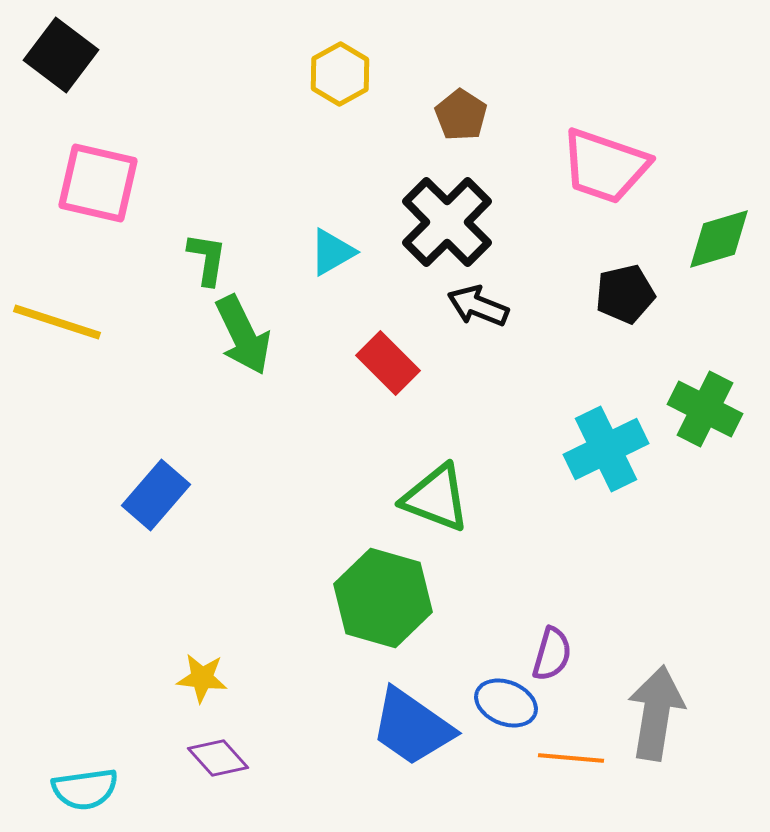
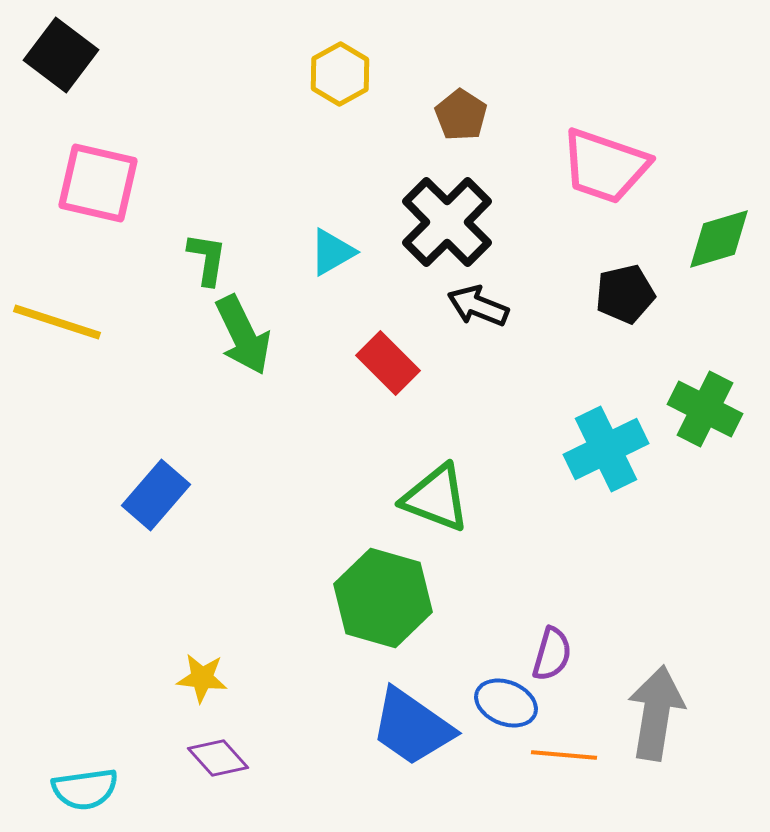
orange line: moved 7 px left, 3 px up
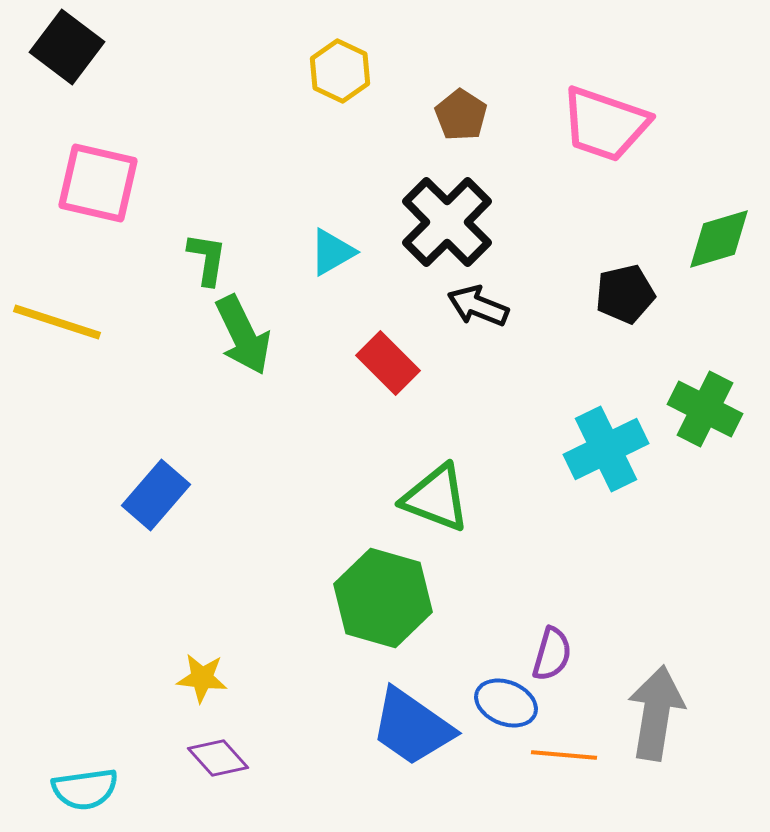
black square: moved 6 px right, 8 px up
yellow hexagon: moved 3 px up; rotated 6 degrees counterclockwise
pink trapezoid: moved 42 px up
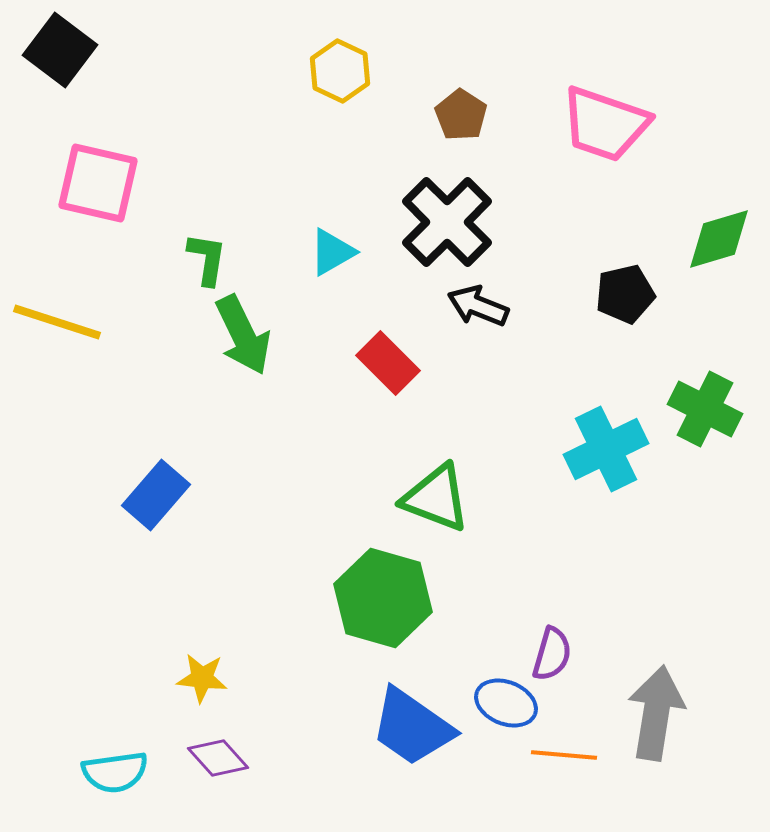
black square: moved 7 px left, 3 px down
cyan semicircle: moved 30 px right, 17 px up
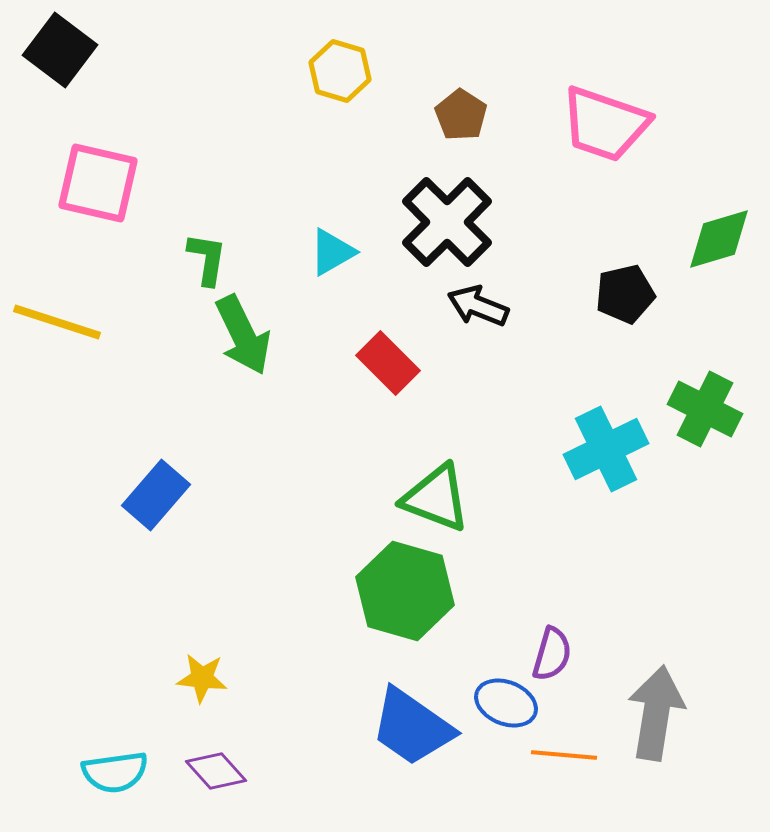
yellow hexagon: rotated 8 degrees counterclockwise
green hexagon: moved 22 px right, 7 px up
purple diamond: moved 2 px left, 13 px down
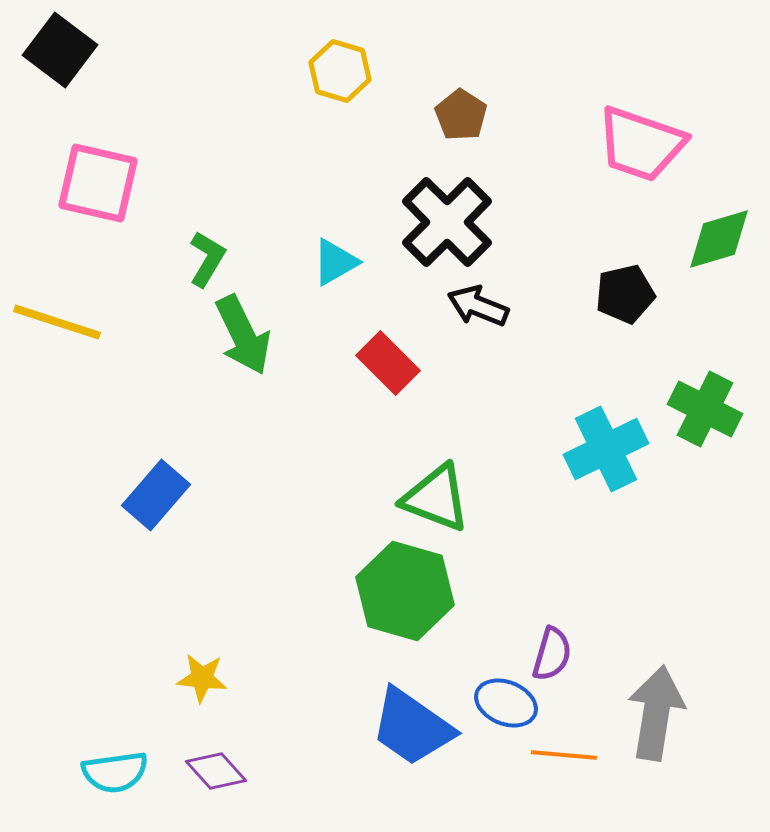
pink trapezoid: moved 36 px right, 20 px down
cyan triangle: moved 3 px right, 10 px down
green L-shape: rotated 22 degrees clockwise
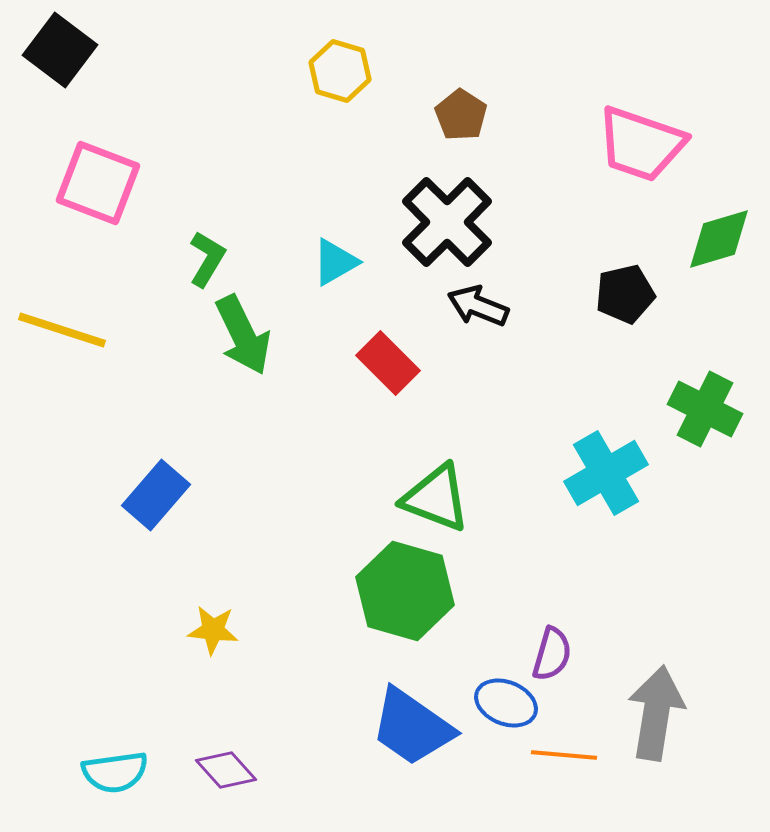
pink square: rotated 8 degrees clockwise
yellow line: moved 5 px right, 8 px down
cyan cross: moved 24 px down; rotated 4 degrees counterclockwise
yellow star: moved 11 px right, 48 px up
purple diamond: moved 10 px right, 1 px up
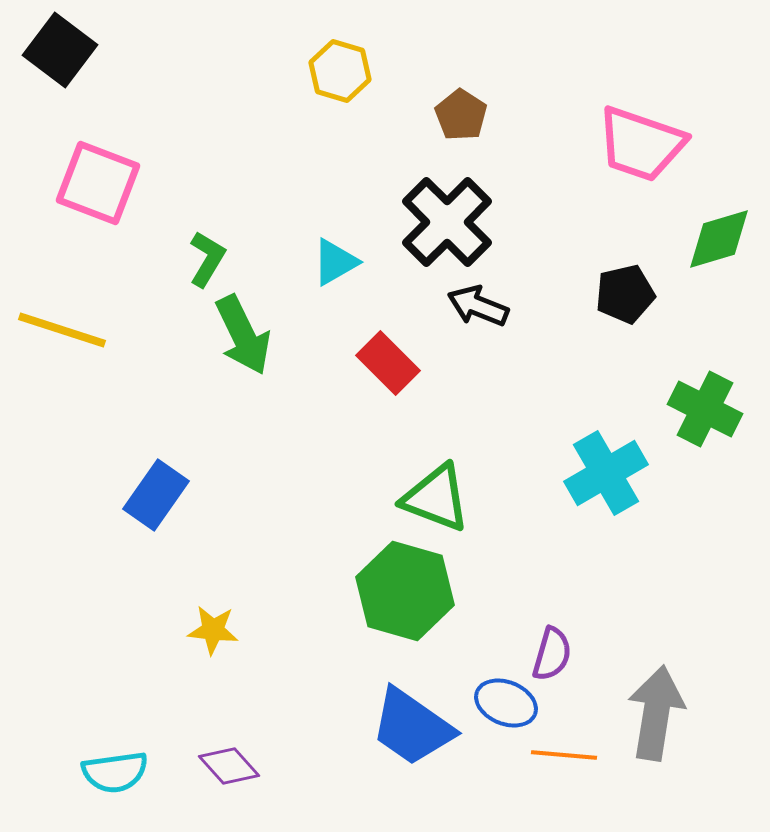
blue rectangle: rotated 6 degrees counterclockwise
purple diamond: moved 3 px right, 4 px up
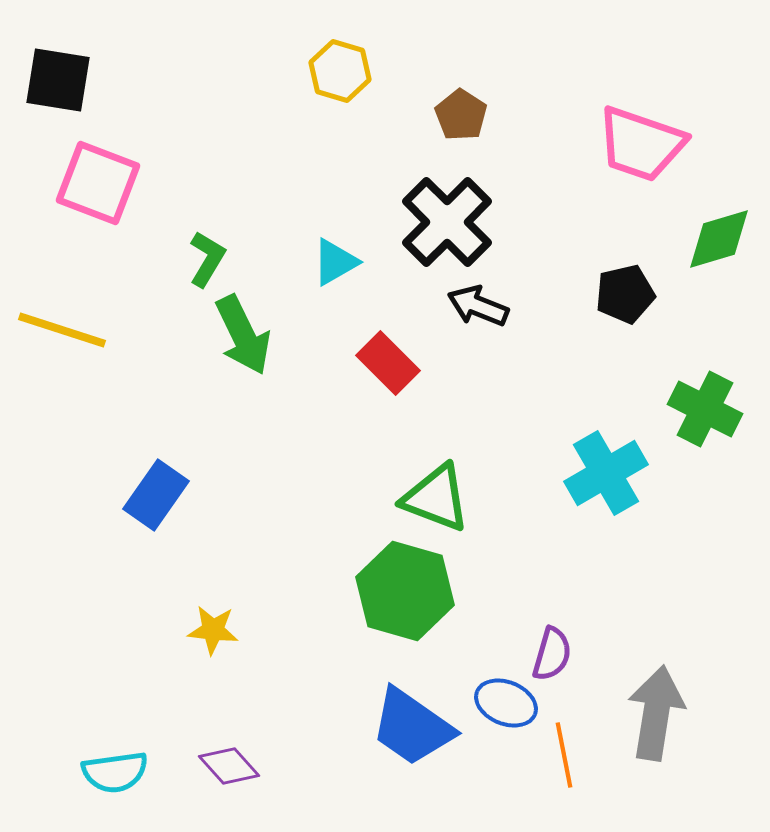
black square: moved 2 px left, 30 px down; rotated 28 degrees counterclockwise
orange line: rotated 74 degrees clockwise
